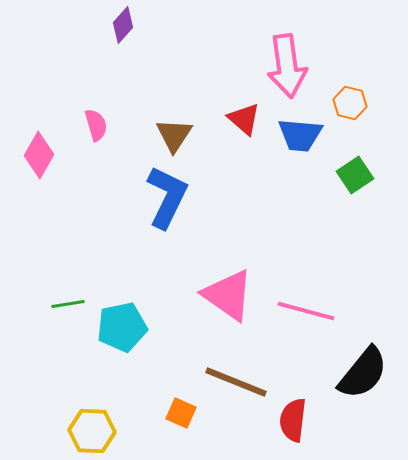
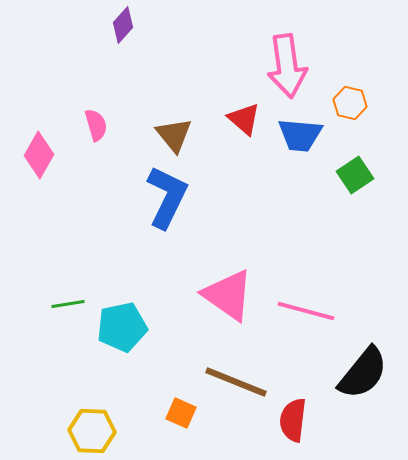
brown triangle: rotated 12 degrees counterclockwise
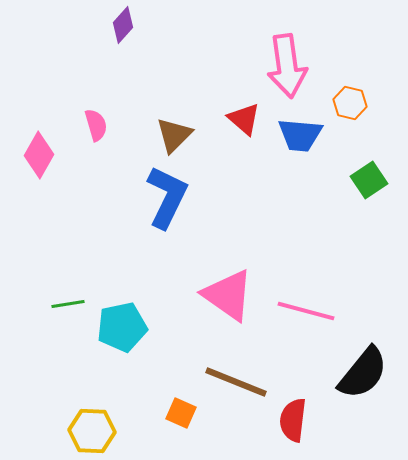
brown triangle: rotated 24 degrees clockwise
green square: moved 14 px right, 5 px down
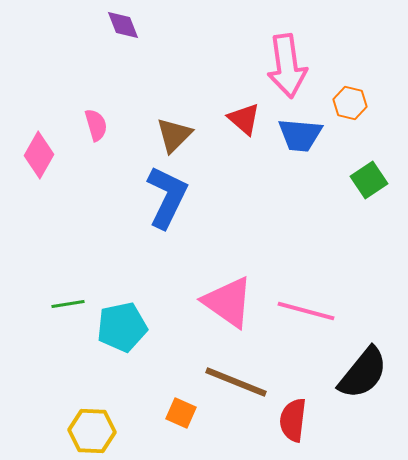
purple diamond: rotated 63 degrees counterclockwise
pink triangle: moved 7 px down
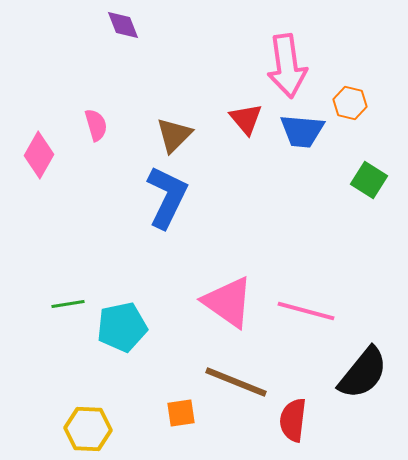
red triangle: moved 2 px right; rotated 9 degrees clockwise
blue trapezoid: moved 2 px right, 4 px up
green square: rotated 24 degrees counterclockwise
orange square: rotated 32 degrees counterclockwise
yellow hexagon: moved 4 px left, 2 px up
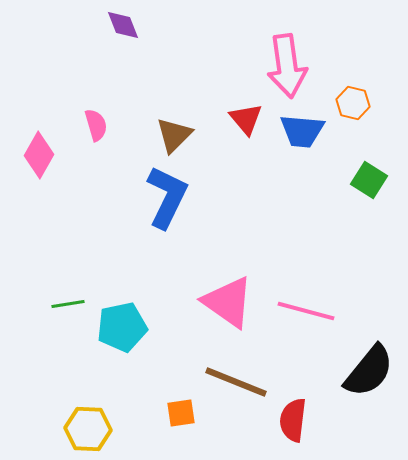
orange hexagon: moved 3 px right
black semicircle: moved 6 px right, 2 px up
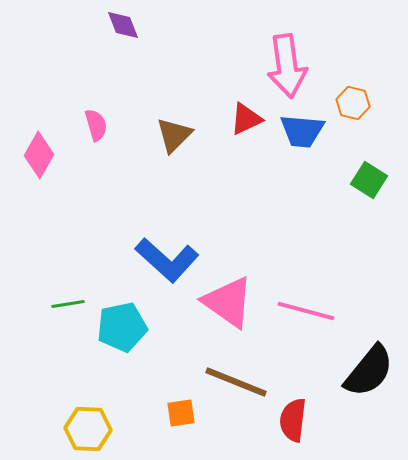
red triangle: rotated 45 degrees clockwise
blue L-shape: moved 63 px down; rotated 106 degrees clockwise
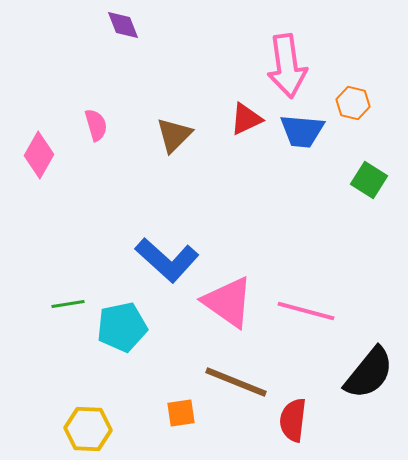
black semicircle: moved 2 px down
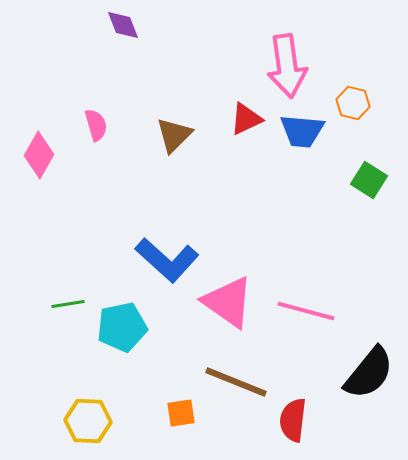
yellow hexagon: moved 8 px up
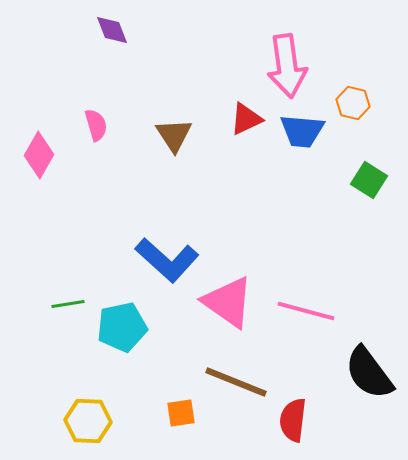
purple diamond: moved 11 px left, 5 px down
brown triangle: rotated 18 degrees counterclockwise
black semicircle: rotated 104 degrees clockwise
